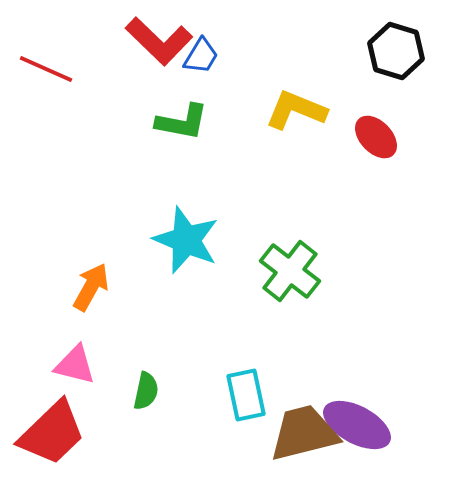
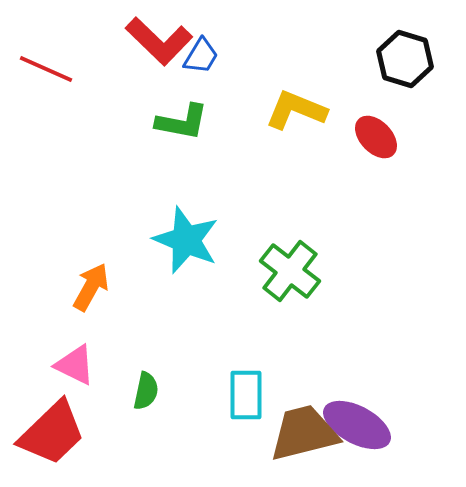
black hexagon: moved 9 px right, 8 px down
pink triangle: rotated 12 degrees clockwise
cyan rectangle: rotated 12 degrees clockwise
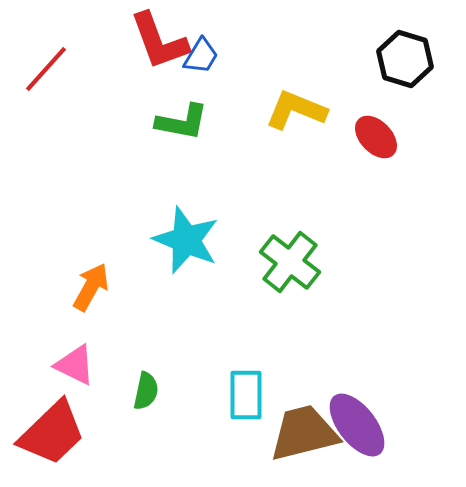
red L-shape: rotated 26 degrees clockwise
red line: rotated 72 degrees counterclockwise
green cross: moved 9 px up
purple ellipse: rotated 24 degrees clockwise
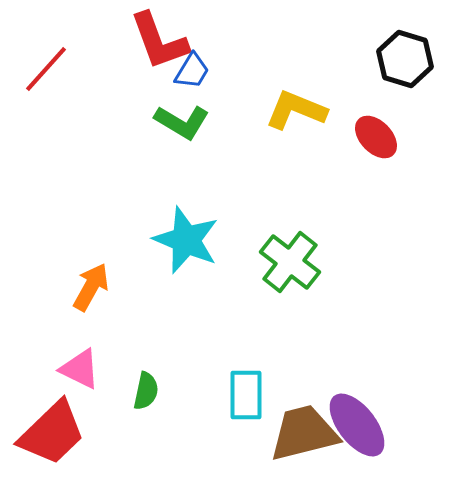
blue trapezoid: moved 9 px left, 15 px down
green L-shape: rotated 20 degrees clockwise
pink triangle: moved 5 px right, 4 px down
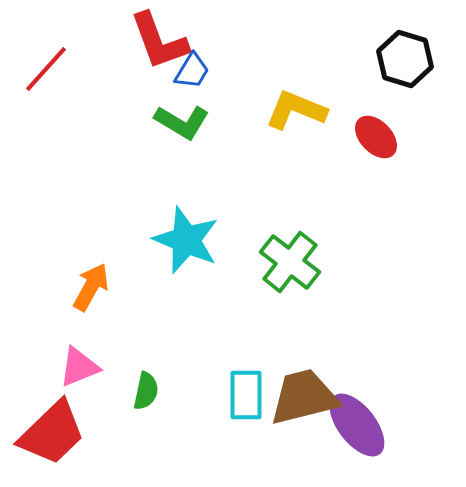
pink triangle: moved 1 px left, 2 px up; rotated 48 degrees counterclockwise
brown trapezoid: moved 36 px up
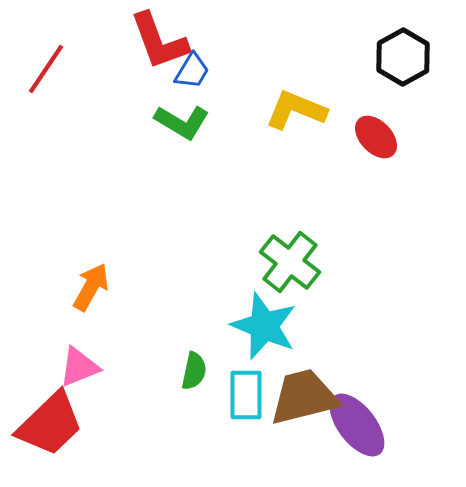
black hexagon: moved 2 px left, 2 px up; rotated 14 degrees clockwise
red line: rotated 8 degrees counterclockwise
cyan star: moved 78 px right, 86 px down
green semicircle: moved 48 px right, 20 px up
red trapezoid: moved 2 px left, 9 px up
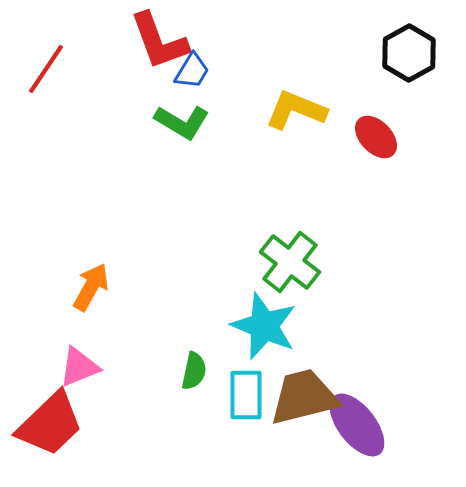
black hexagon: moved 6 px right, 4 px up
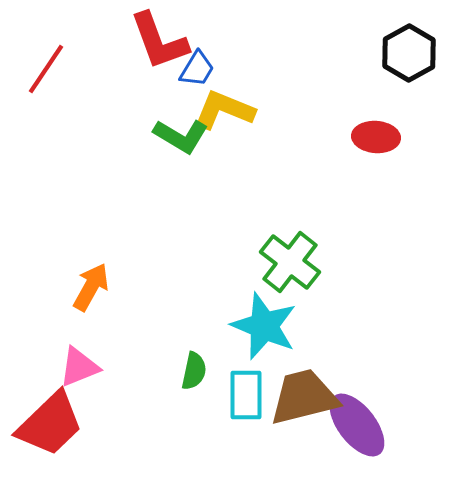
blue trapezoid: moved 5 px right, 2 px up
yellow L-shape: moved 72 px left
green L-shape: moved 1 px left, 14 px down
red ellipse: rotated 42 degrees counterclockwise
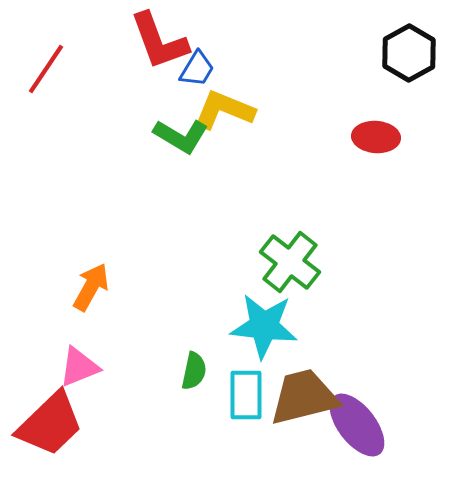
cyan star: rotated 16 degrees counterclockwise
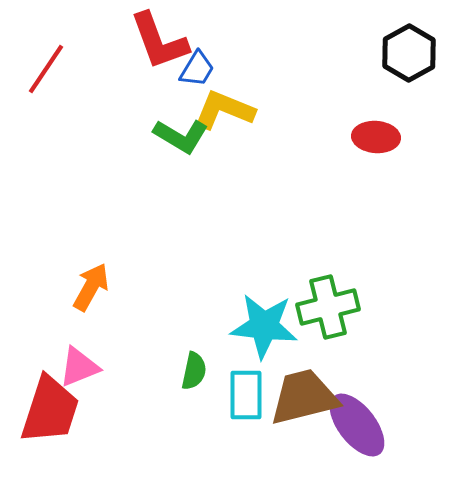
green cross: moved 38 px right, 45 px down; rotated 38 degrees clockwise
red trapezoid: moved 14 px up; rotated 28 degrees counterclockwise
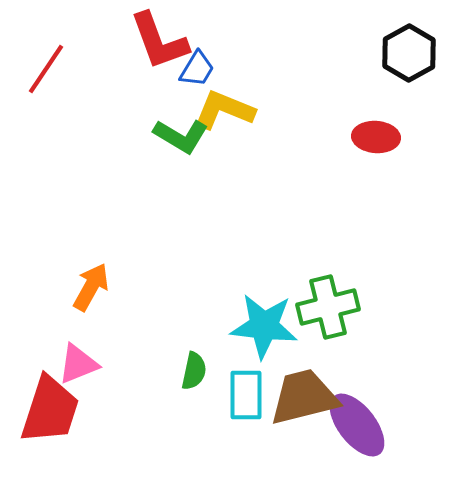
pink triangle: moved 1 px left, 3 px up
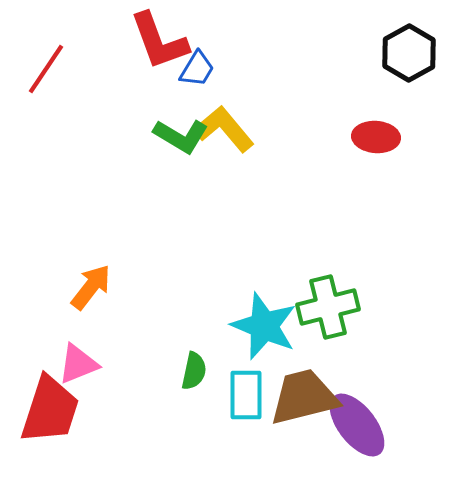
yellow L-shape: moved 19 px down; rotated 28 degrees clockwise
orange arrow: rotated 9 degrees clockwise
cyan star: rotated 16 degrees clockwise
